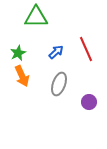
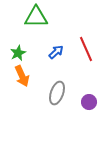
gray ellipse: moved 2 px left, 9 px down
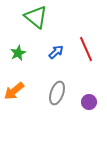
green triangle: rotated 40 degrees clockwise
orange arrow: moved 8 px left, 15 px down; rotated 75 degrees clockwise
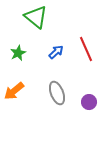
gray ellipse: rotated 40 degrees counterclockwise
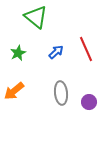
gray ellipse: moved 4 px right; rotated 15 degrees clockwise
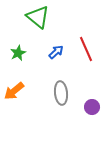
green triangle: moved 2 px right
purple circle: moved 3 px right, 5 px down
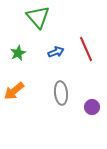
green triangle: rotated 10 degrees clockwise
blue arrow: rotated 21 degrees clockwise
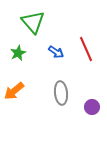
green triangle: moved 5 px left, 5 px down
blue arrow: rotated 56 degrees clockwise
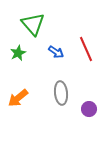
green triangle: moved 2 px down
orange arrow: moved 4 px right, 7 px down
purple circle: moved 3 px left, 2 px down
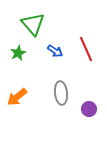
blue arrow: moved 1 px left, 1 px up
orange arrow: moved 1 px left, 1 px up
